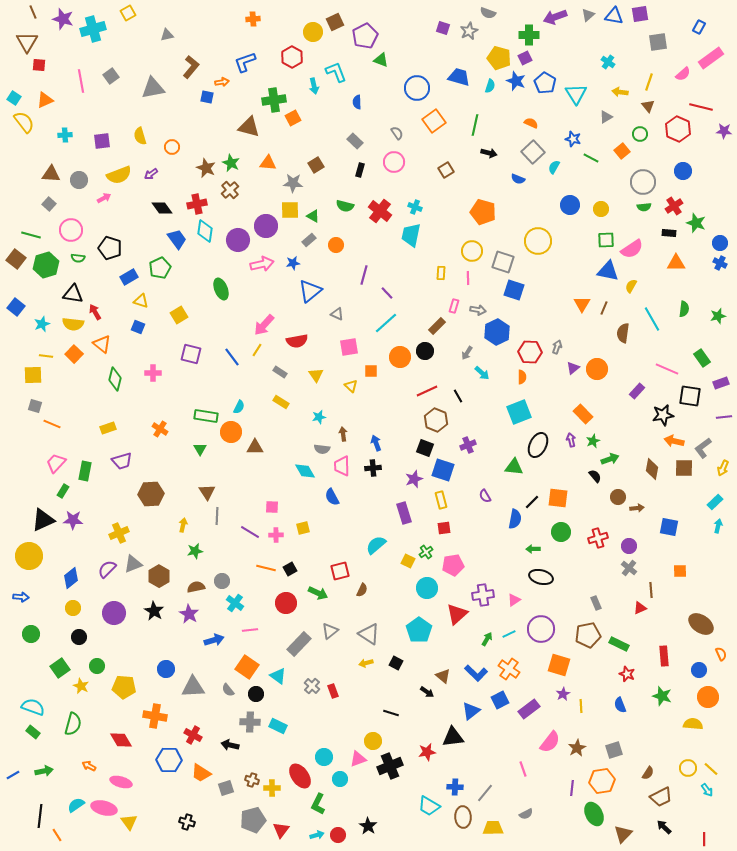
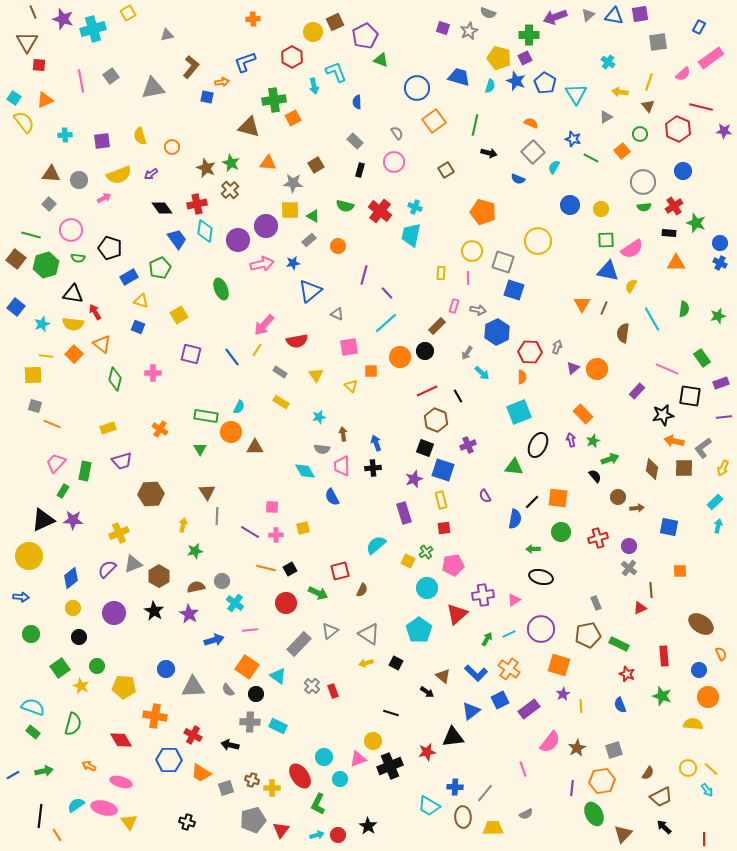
orange circle at (336, 245): moved 2 px right, 1 px down
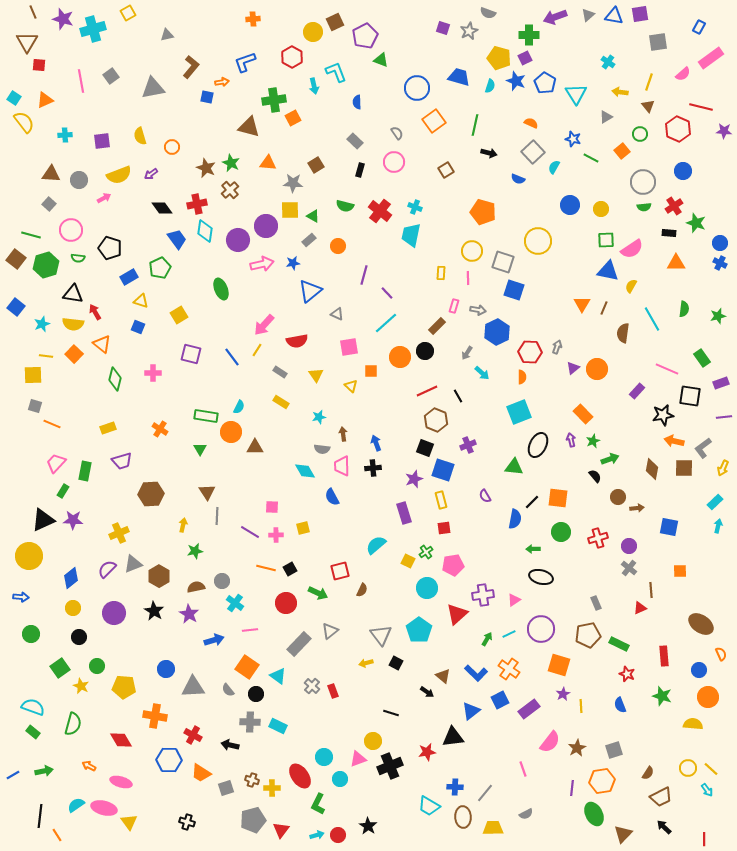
gray triangle at (369, 634): moved 12 px right, 1 px down; rotated 20 degrees clockwise
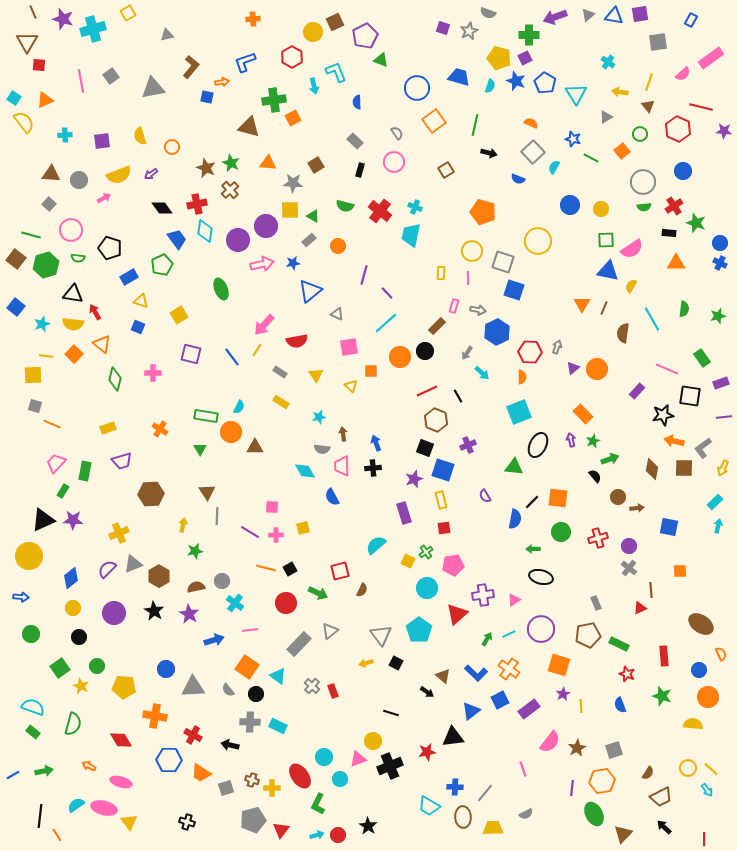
blue rectangle at (699, 27): moved 8 px left, 7 px up
green pentagon at (160, 268): moved 2 px right, 3 px up
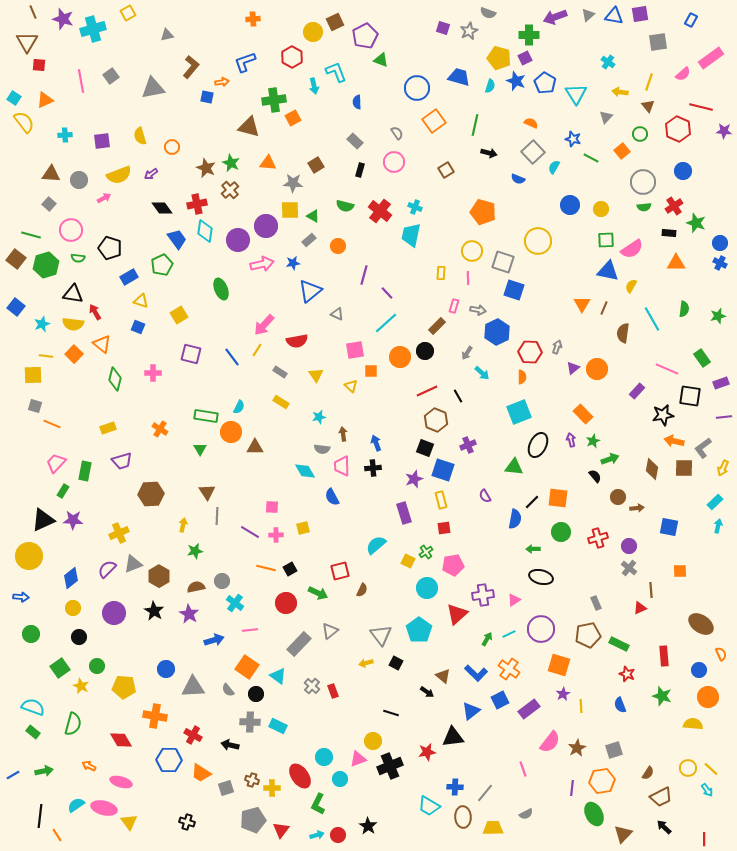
gray triangle at (606, 117): rotated 16 degrees counterclockwise
pink square at (349, 347): moved 6 px right, 3 px down
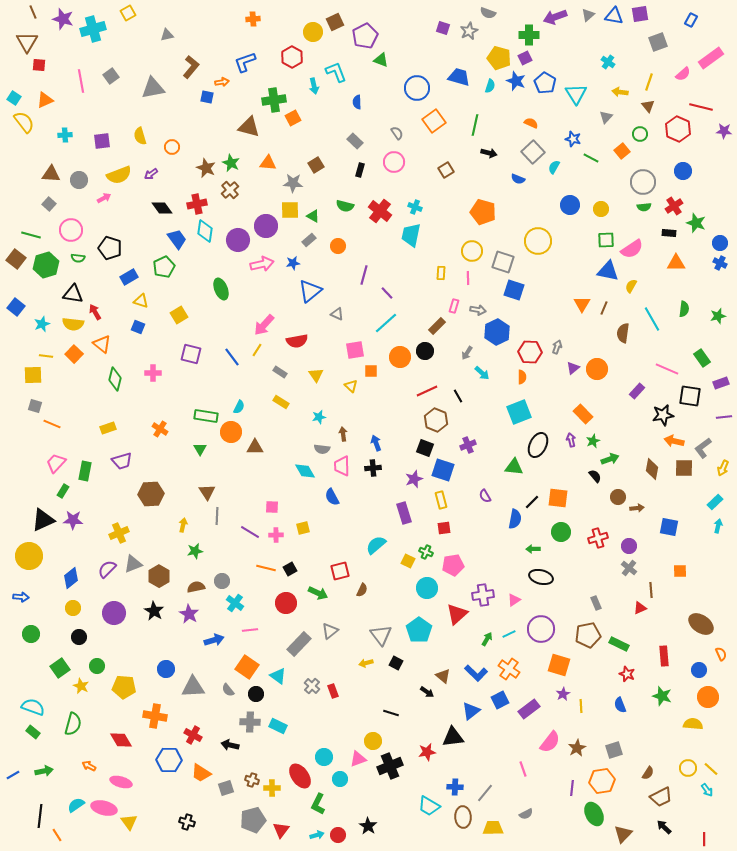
gray square at (658, 42): rotated 12 degrees counterclockwise
green pentagon at (162, 265): moved 2 px right, 2 px down
green cross at (426, 552): rotated 32 degrees counterclockwise
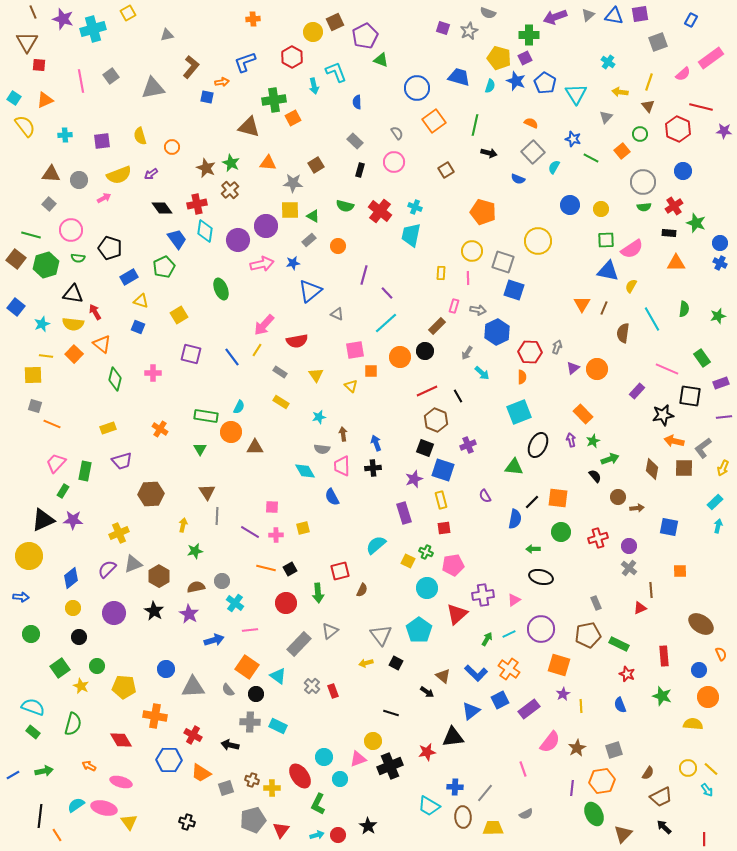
yellow semicircle at (24, 122): moved 1 px right, 4 px down
green arrow at (318, 593): rotated 60 degrees clockwise
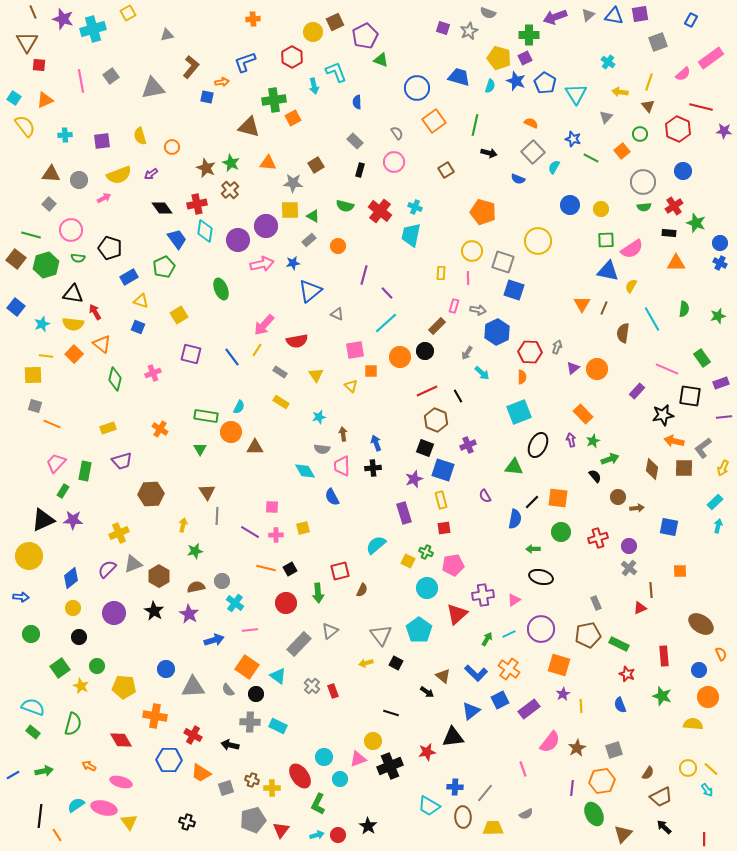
pink cross at (153, 373): rotated 21 degrees counterclockwise
